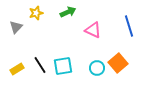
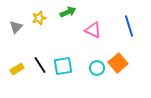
yellow star: moved 3 px right, 5 px down
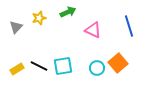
black line: moved 1 px left, 1 px down; rotated 30 degrees counterclockwise
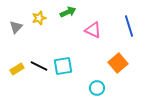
cyan circle: moved 20 px down
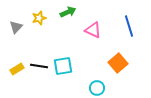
black line: rotated 18 degrees counterclockwise
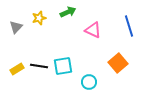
cyan circle: moved 8 px left, 6 px up
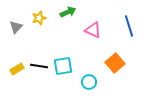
orange square: moved 3 px left
